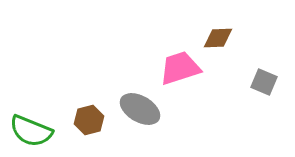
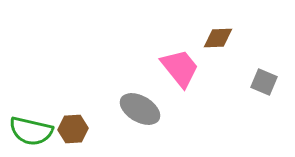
pink trapezoid: rotated 69 degrees clockwise
brown hexagon: moved 16 px left, 9 px down; rotated 12 degrees clockwise
green semicircle: rotated 9 degrees counterclockwise
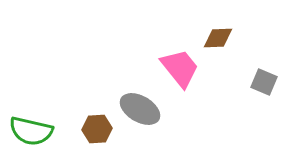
brown hexagon: moved 24 px right
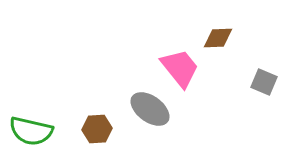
gray ellipse: moved 10 px right; rotated 6 degrees clockwise
